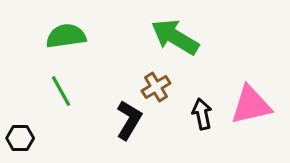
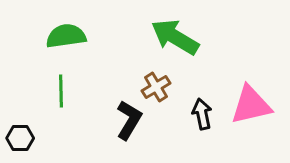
green line: rotated 28 degrees clockwise
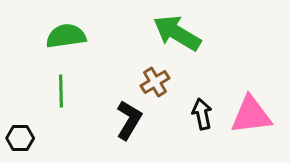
green arrow: moved 2 px right, 4 px up
brown cross: moved 1 px left, 5 px up
pink triangle: moved 10 px down; rotated 6 degrees clockwise
